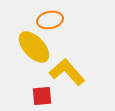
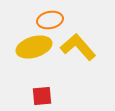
yellow ellipse: rotated 64 degrees counterclockwise
yellow L-shape: moved 11 px right, 25 px up
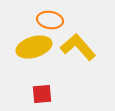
orange ellipse: rotated 20 degrees clockwise
red square: moved 2 px up
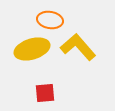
yellow ellipse: moved 2 px left, 2 px down
red square: moved 3 px right, 1 px up
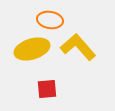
red square: moved 2 px right, 4 px up
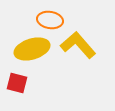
yellow L-shape: moved 2 px up
red square: moved 30 px left, 6 px up; rotated 20 degrees clockwise
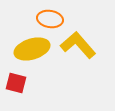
orange ellipse: moved 1 px up
red square: moved 1 px left
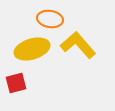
red square: rotated 30 degrees counterclockwise
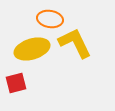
yellow L-shape: moved 3 px left, 2 px up; rotated 15 degrees clockwise
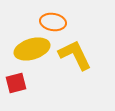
orange ellipse: moved 3 px right, 3 px down
yellow L-shape: moved 12 px down
